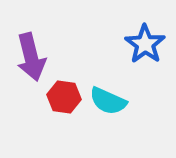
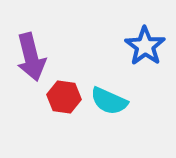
blue star: moved 2 px down
cyan semicircle: moved 1 px right
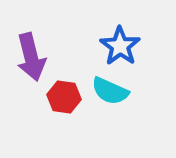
blue star: moved 25 px left
cyan semicircle: moved 1 px right, 10 px up
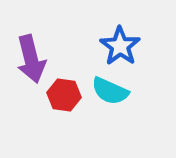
purple arrow: moved 2 px down
red hexagon: moved 2 px up
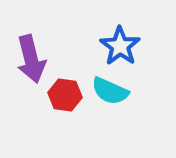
red hexagon: moved 1 px right
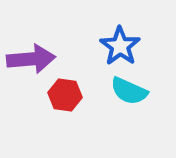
purple arrow: rotated 81 degrees counterclockwise
cyan semicircle: moved 19 px right
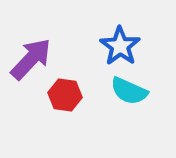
purple arrow: rotated 42 degrees counterclockwise
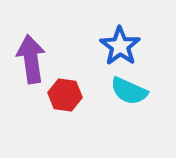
purple arrow: rotated 51 degrees counterclockwise
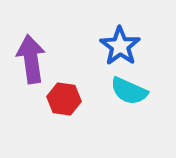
red hexagon: moved 1 px left, 4 px down
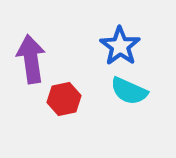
red hexagon: rotated 20 degrees counterclockwise
